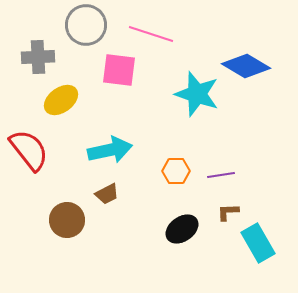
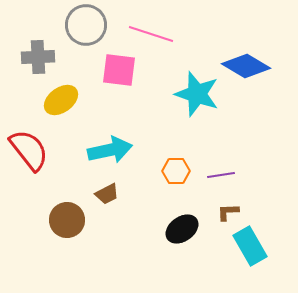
cyan rectangle: moved 8 px left, 3 px down
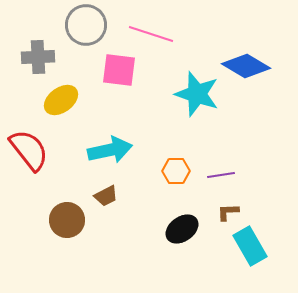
brown trapezoid: moved 1 px left, 2 px down
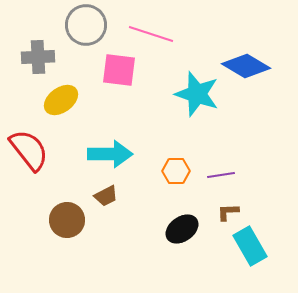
cyan arrow: moved 4 px down; rotated 12 degrees clockwise
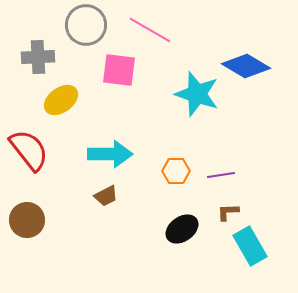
pink line: moved 1 px left, 4 px up; rotated 12 degrees clockwise
brown circle: moved 40 px left
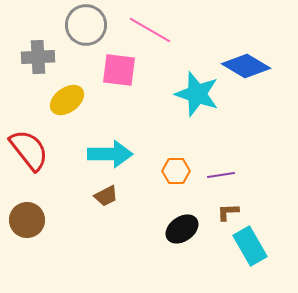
yellow ellipse: moved 6 px right
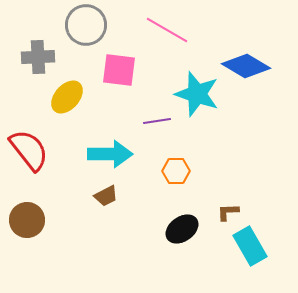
pink line: moved 17 px right
yellow ellipse: moved 3 px up; rotated 12 degrees counterclockwise
purple line: moved 64 px left, 54 px up
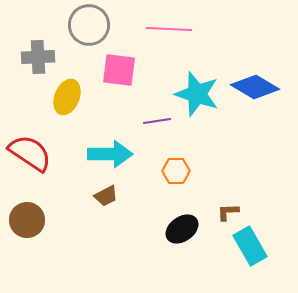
gray circle: moved 3 px right
pink line: moved 2 px right, 1 px up; rotated 27 degrees counterclockwise
blue diamond: moved 9 px right, 21 px down
yellow ellipse: rotated 20 degrees counterclockwise
red semicircle: moved 1 px right, 3 px down; rotated 18 degrees counterclockwise
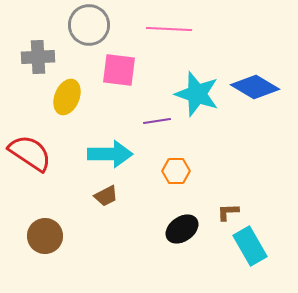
brown circle: moved 18 px right, 16 px down
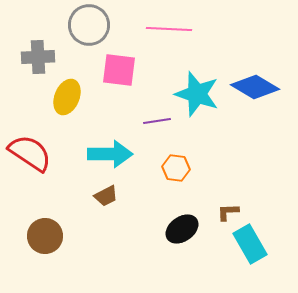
orange hexagon: moved 3 px up; rotated 8 degrees clockwise
cyan rectangle: moved 2 px up
